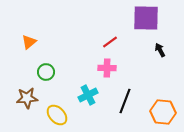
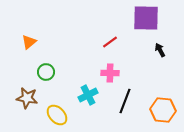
pink cross: moved 3 px right, 5 px down
brown star: rotated 15 degrees clockwise
orange hexagon: moved 2 px up
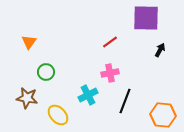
orange triangle: rotated 14 degrees counterclockwise
black arrow: rotated 56 degrees clockwise
pink cross: rotated 12 degrees counterclockwise
orange hexagon: moved 5 px down
yellow ellipse: moved 1 px right
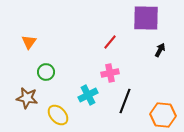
red line: rotated 14 degrees counterclockwise
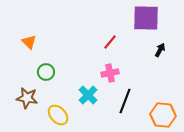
orange triangle: rotated 21 degrees counterclockwise
cyan cross: rotated 18 degrees counterclockwise
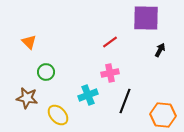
red line: rotated 14 degrees clockwise
cyan cross: rotated 24 degrees clockwise
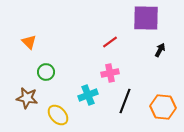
orange hexagon: moved 8 px up
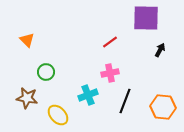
orange triangle: moved 2 px left, 2 px up
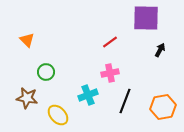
orange hexagon: rotated 15 degrees counterclockwise
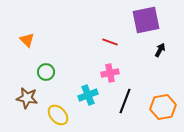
purple square: moved 2 px down; rotated 12 degrees counterclockwise
red line: rotated 56 degrees clockwise
